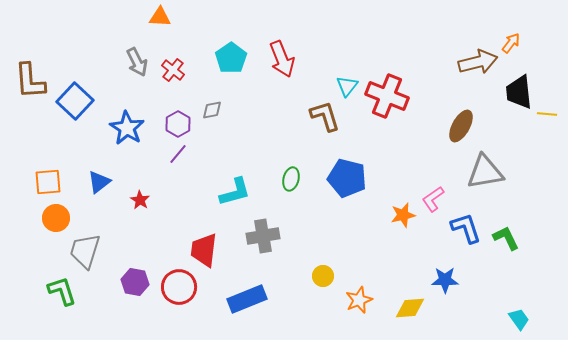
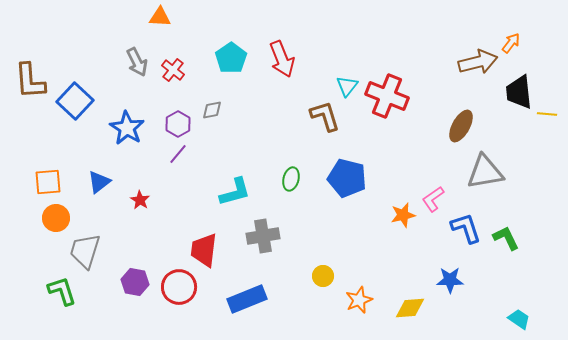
blue star at (445, 280): moved 5 px right
cyan trapezoid at (519, 319): rotated 20 degrees counterclockwise
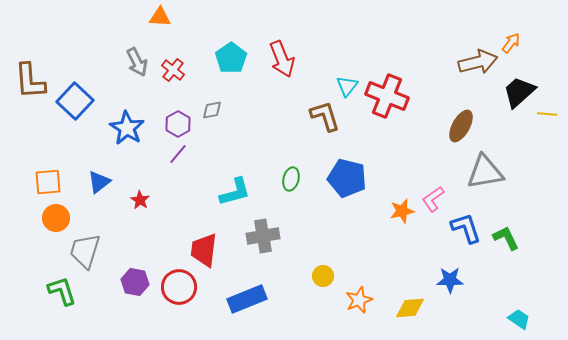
black trapezoid at (519, 92): rotated 54 degrees clockwise
orange star at (403, 215): moved 1 px left, 4 px up
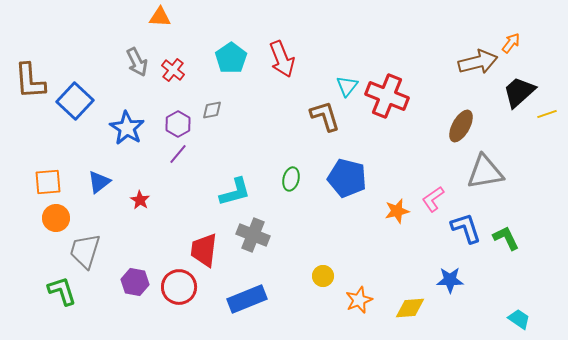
yellow line at (547, 114): rotated 24 degrees counterclockwise
orange star at (402, 211): moved 5 px left
gray cross at (263, 236): moved 10 px left, 1 px up; rotated 32 degrees clockwise
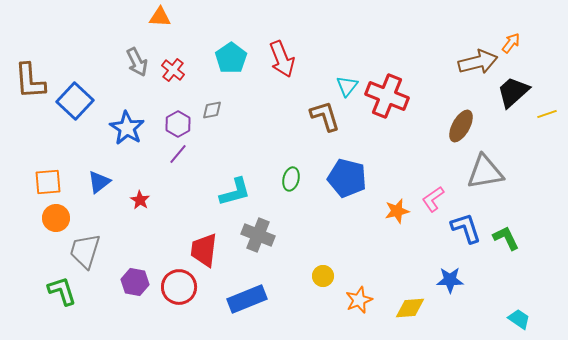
black trapezoid at (519, 92): moved 6 px left
gray cross at (253, 235): moved 5 px right
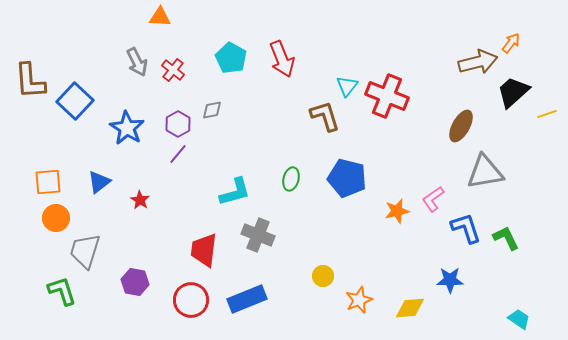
cyan pentagon at (231, 58): rotated 8 degrees counterclockwise
red circle at (179, 287): moved 12 px right, 13 px down
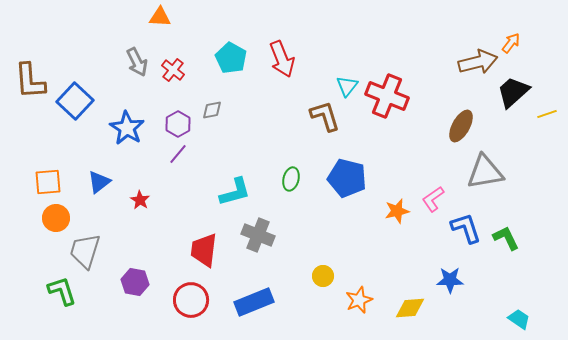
blue rectangle at (247, 299): moved 7 px right, 3 px down
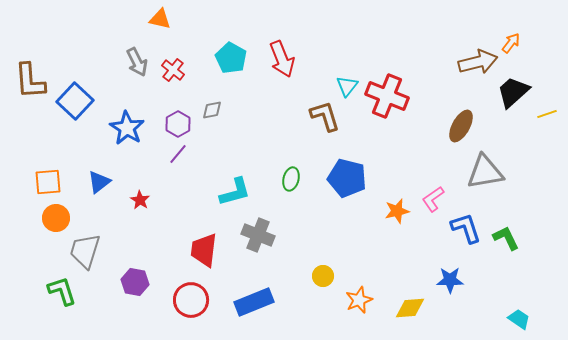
orange triangle at (160, 17): moved 2 px down; rotated 10 degrees clockwise
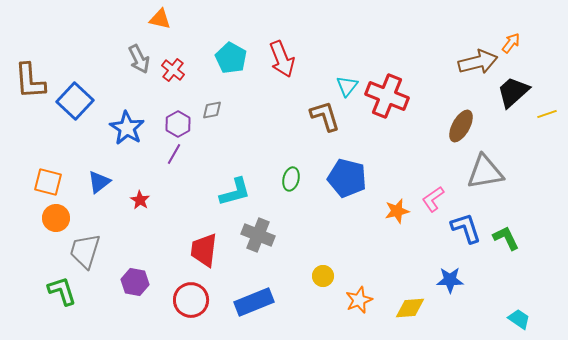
gray arrow at (137, 62): moved 2 px right, 3 px up
purple line at (178, 154): moved 4 px left; rotated 10 degrees counterclockwise
orange square at (48, 182): rotated 20 degrees clockwise
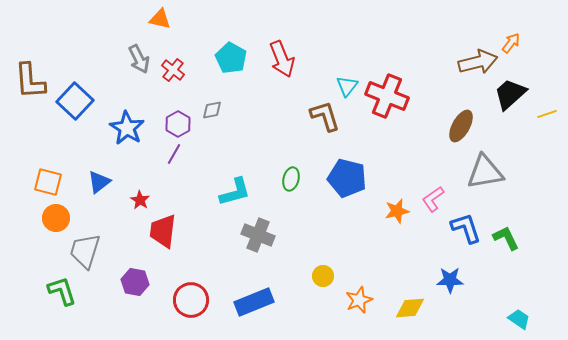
black trapezoid at (513, 92): moved 3 px left, 2 px down
red trapezoid at (204, 250): moved 41 px left, 19 px up
